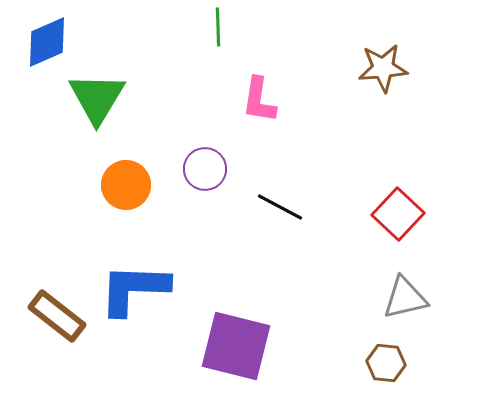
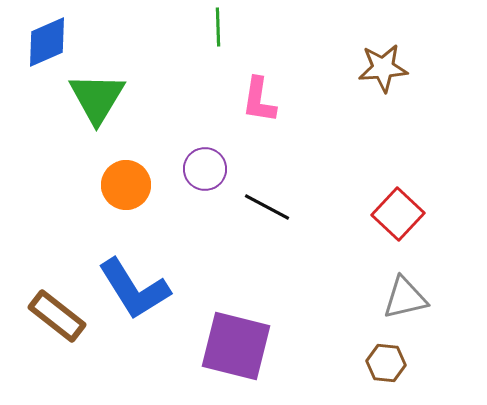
black line: moved 13 px left
blue L-shape: rotated 124 degrees counterclockwise
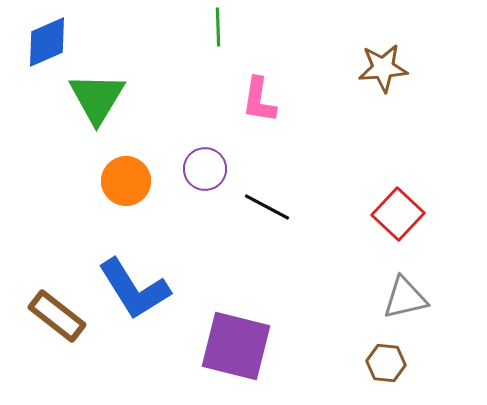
orange circle: moved 4 px up
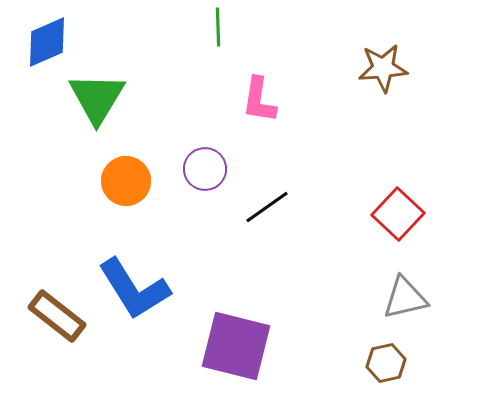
black line: rotated 63 degrees counterclockwise
brown hexagon: rotated 18 degrees counterclockwise
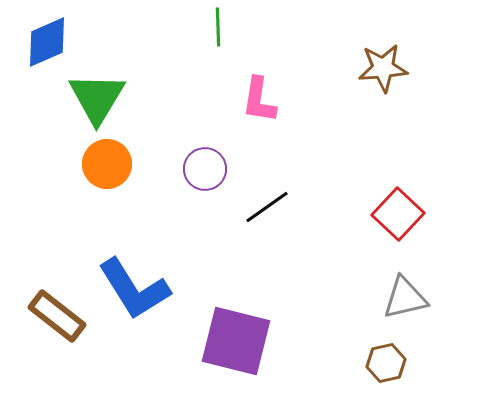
orange circle: moved 19 px left, 17 px up
purple square: moved 5 px up
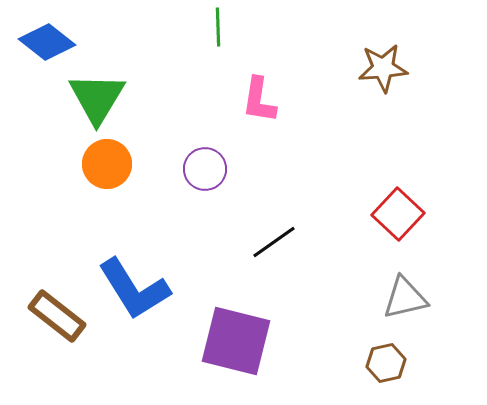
blue diamond: rotated 62 degrees clockwise
black line: moved 7 px right, 35 px down
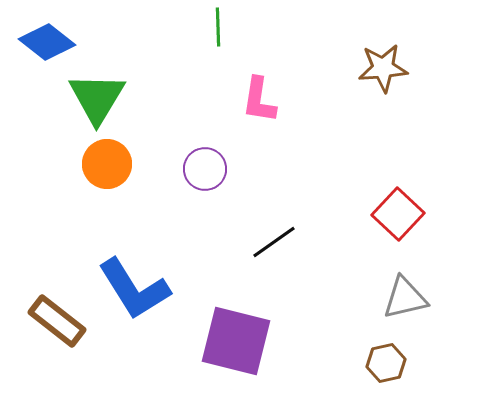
brown rectangle: moved 5 px down
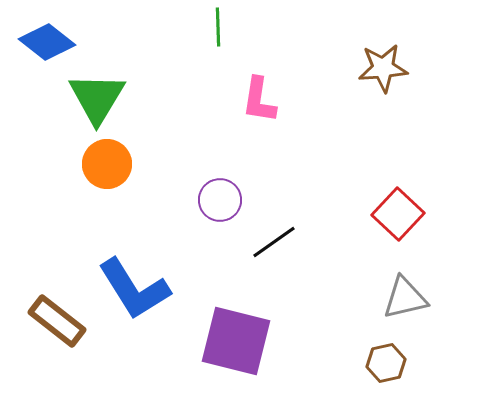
purple circle: moved 15 px right, 31 px down
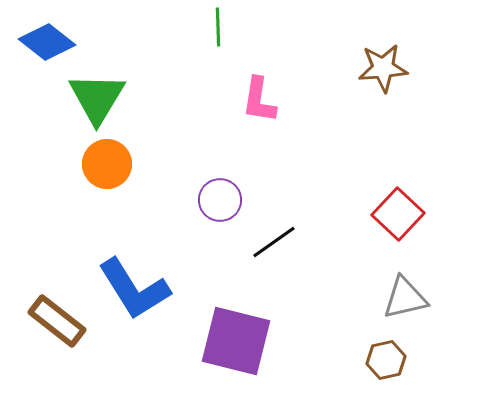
brown hexagon: moved 3 px up
